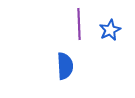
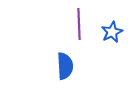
blue star: moved 2 px right, 2 px down
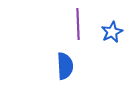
purple line: moved 1 px left
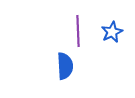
purple line: moved 7 px down
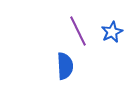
purple line: rotated 24 degrees counterclockwise
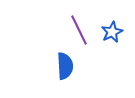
purple line: moved 1 px right, 1 px up
